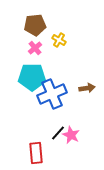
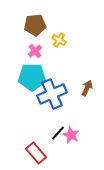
pink cross: moved 3 px down
brown arrow: rotated 56 degrees counterclockwise
red rectangle: rotated 35 degrees counterclockwise
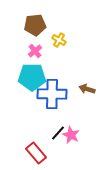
brown arrow: moved 1 px down; rotated 98 degrees counterclockwise
blue cross: rotated 24 degrees clockwise
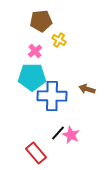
brown pentagon: moved 6 px right, 4 px up
blue cross: moved 2 px down
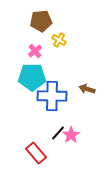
pink star: rotated 12 degrees clockwise
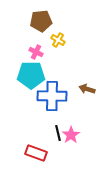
yellow cross: moved 1 px left
pink cross: moved 1 px right, 1 px down; rotated 24 degrees counterclockwise
cyan pentagon: moved 1 px left, 2 px up
black line: rotated 56 degrees counterclockwise
red rectangle: rotated 30 degrees counterclockwise
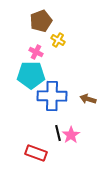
brown pentagon: rotated 15 degrees counterclockwise
brown arrow: moved 1 px right, 10 px down
